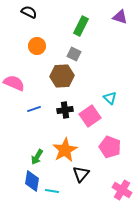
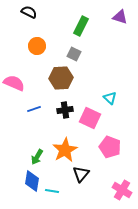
brown hexagon: moved 1 px left, 2 px down
pink square: moved 2 px down; rotated 30 degrees counterclockwise
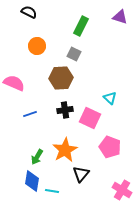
blue line: moved 4 px left, 5 px down
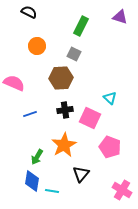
orange star: moved 1 px left, 5 px up
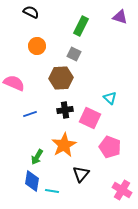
black semicircle: moved 2 px right
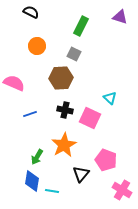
black cross: rotated 21 degrees clockwise
pink pentagon: moved 4 px left, 13 px down
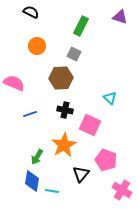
pink square: moved 7 px down
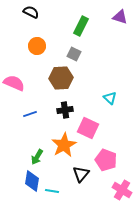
black cross: rotated 21 degrees counterclockwise
pink square: moved 2 px left, 3 px down
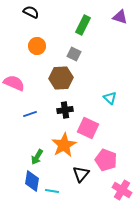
green rectangle: moved 2 px right, 1 px up
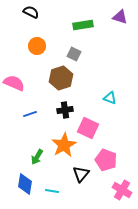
green rectangle: rotated 54 degrees clockwise
brown hexagon: rotated 15 degrees counterclockwise
cyan triangle: rotated 24 degrees counterclockwise
blue diamond: moved 7 px left, 3 px down
